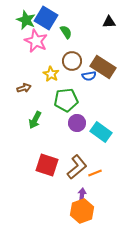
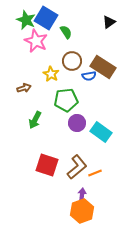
black triangle: rotated 32 degrees counterclockwise
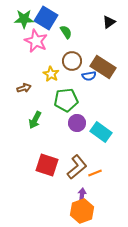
green star: moved 2 px left, 1 px up; rotated 24 degrees counterclockwise
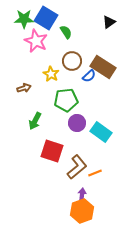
blue semicircle: rotated 32 degrees counterclockwise
green arrow: moved 1 px down
red square: moved 5 px right, 14 px up
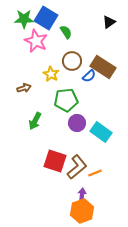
red square: moved 3 px right, 10 px down
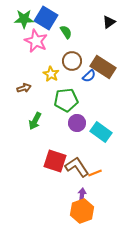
brown L-shape: rotated 85 degrees counterclockwise
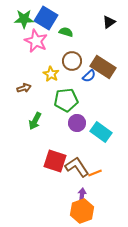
green semicircle: rotated 40 degrees counterclockwise
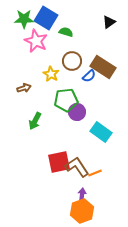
purple circle: moved 11 px up
red square: moved 4 px right, 1 px down; rotated 30 degrees counterclockwise
